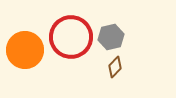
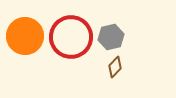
orange circle: moved 14 px up
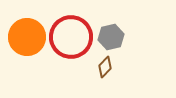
orange circle: moved 2 px right, 1 px down
brown diamond: moved 10 px left
